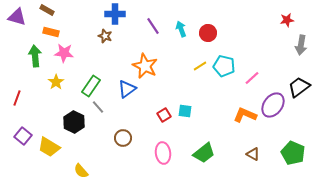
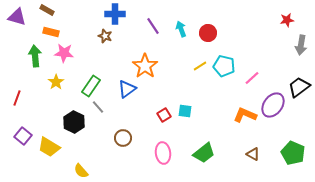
orange star: rotated 10 degrees clockwise
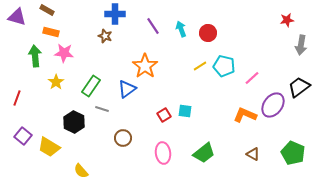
gray line: moved 4 px right, 2 px down; rotated 32 degrees counterclockwise
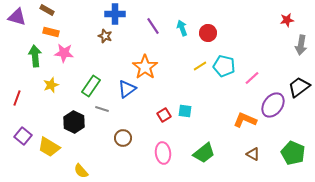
cyan arrow: moved 1 px right, 1 px up
orange star: moved 1 px down
yellow star: moved 5 px left, 3 px down; rotated 14 degrees clockwise
orange L-shape: moved 5 px down
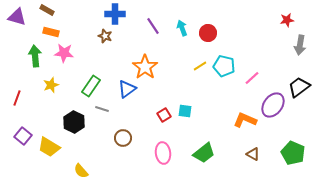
gray arrow: moved 1 px left
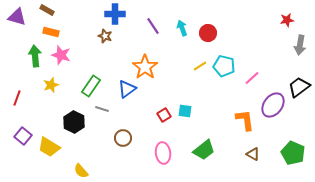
pink star: moved 3 px left, 2 px down; rotated 12 degrees clockwise
orange L-shape: rotated 60 degrees clockwise
green trapezoid: moved 3 px up
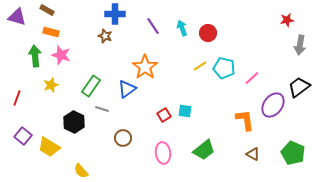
cyan pentagon: moved 2 px down
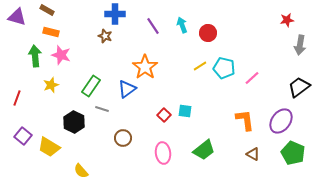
cyan arrow: moved 3 px up
purple ellipse: moved 8 px right, 16 px down
red square: rotated 16 degrees counterclockwise
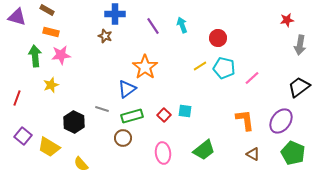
red circle: moved 10 px right, 5 px down
pink star: rotated 24 degrees counterclockwise
green rectangle: moved 41 px right, 30 px down; rotated 40 degrees clockwise
yellow semicircle: moved 7 px up
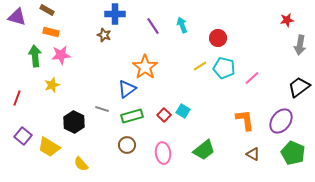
brown star: moved 1 px left, 1 px up
yellow star: moved 1 px right
cyan square: moved 2 px left; rotated 24 degrees clockwise
brown circle: moved 4 px right, 7 px down
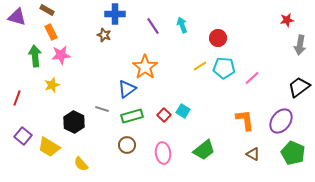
orange rectangle: rotated 49 degrees clockwise
cyan pentagon: rotated 10 degrees counterclockwise
